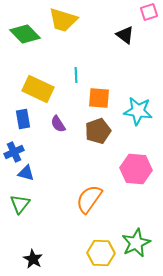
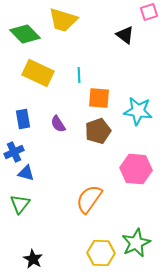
cyan line: moved 3 px right
yellow rectangle: moved 16 px up
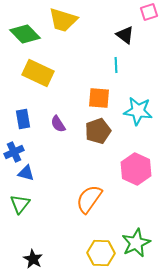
cyan line: moved 37 px right, 10 px up
pink hexagon: rotated 20 degrees clockwise
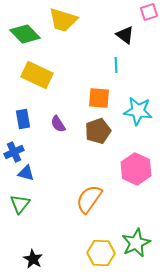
yellow rectangle: moved 1 px left, 2 px down
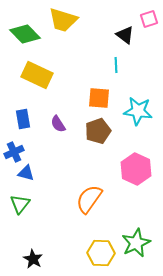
pink square: moved 7 px down
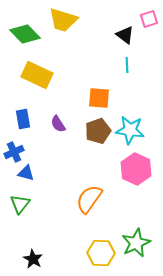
cyan line: moved 11 px right
cyan star: moved 8 px left, 19 px down
